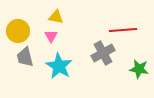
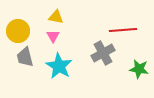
pink triangle: moved 2 px right
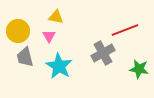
red line: moved 2 px right; rotated 16 degrees counterclockwise
pink triangle: moved 4 px left
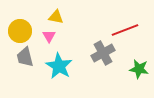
yellow circle: moved 2 px right
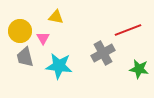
red line: moved 3 px right
pink triangle: moved 6 px left, 2 px down
cyan star: rotated 24 degrees counterclockwise
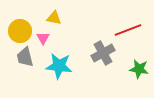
yellow triangle: moved 2 px left, 1 px down
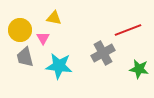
yellow circle: moved 1 px up
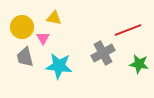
yellow circle: moved 2 px right, 3 px up
green star: moved 5 px up
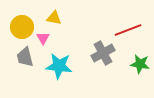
green star: moved 1 px right
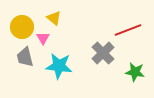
yellow triangle: rotated 28 degrees clockwise
gray cross: rotated 15 degrees counterclockwise
green star: moved 5 px left, 8 px down
